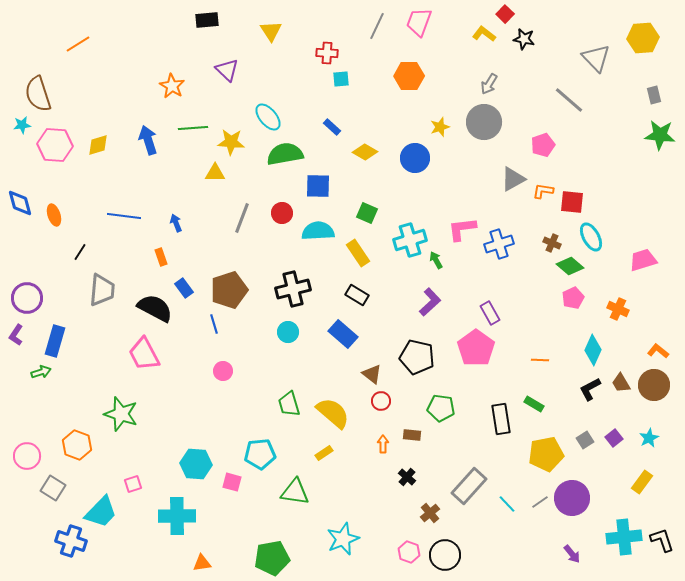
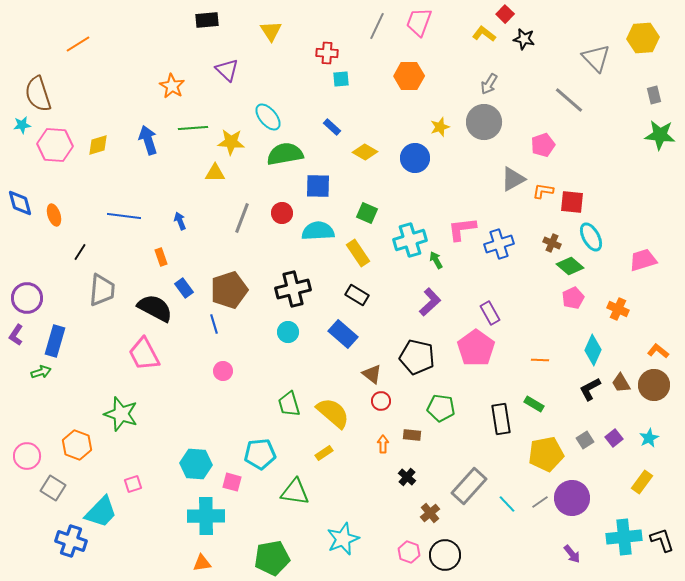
blue arrow at (176, 223): moved 4 px right, 2 px up
cyan cross at (177, 516): moved 29 px right
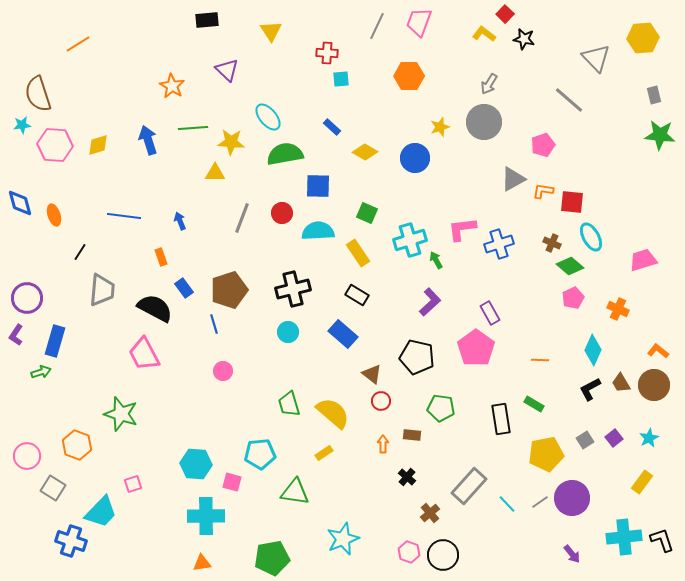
black circle at (445, 555): moved 2 px left
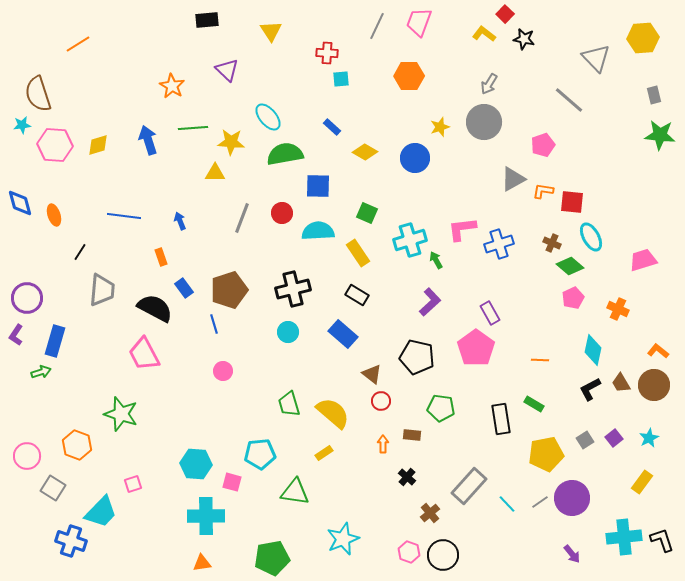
cyan diamond at (593, 350): rotated 12 degrees counterclockwise
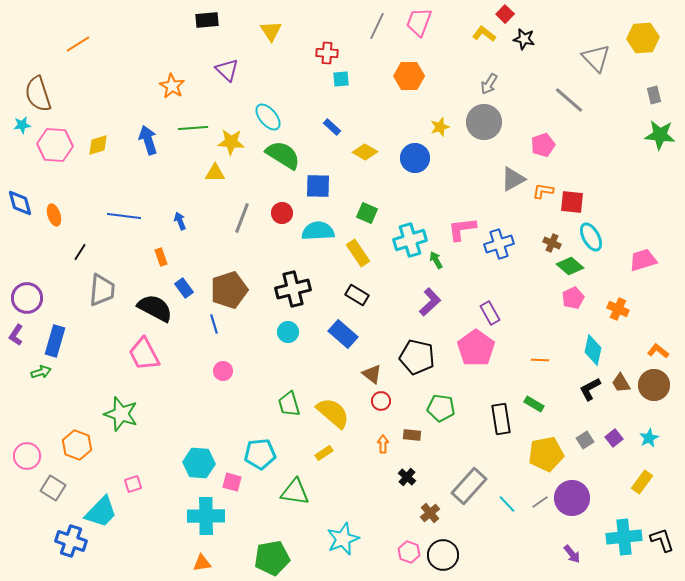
green semicircle at (285, 154): moved 2 px left, 1 px down; rotated 42 degrees clockwise
cyan hexagon at (196, 464): moved 3 px right, 1 px up
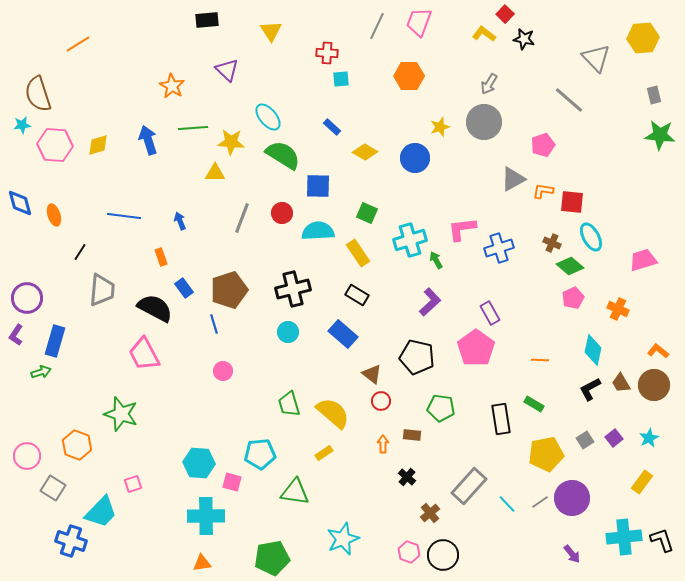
blue cross at (499, 244): moved 4 px down
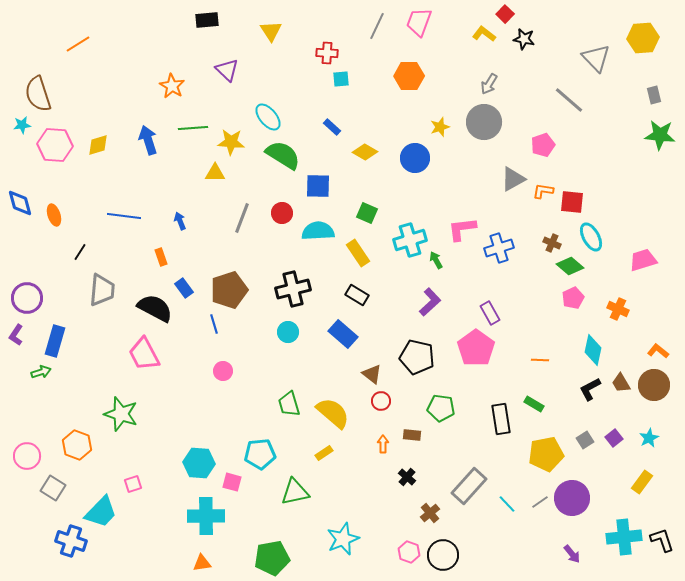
green triangle at (295, 492): rotated 20 degrees counterclockwise
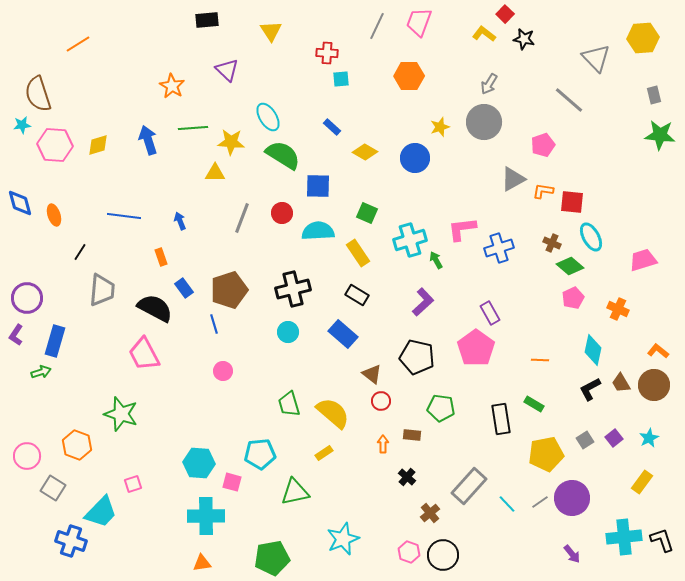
cyan ellipse at (268, 117): rotated 8 degrees clockwise
purple L-shape at (430, 302): moved 7 px left
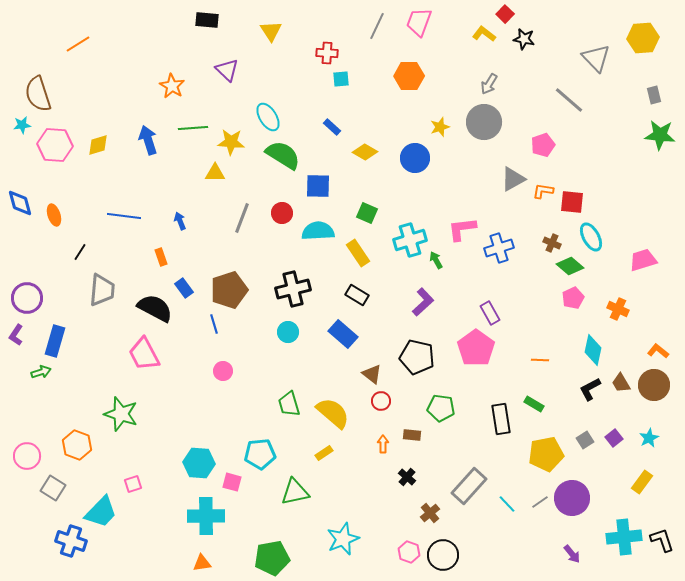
black rectangle at (207, 20): rotated 10 degrees clockwise
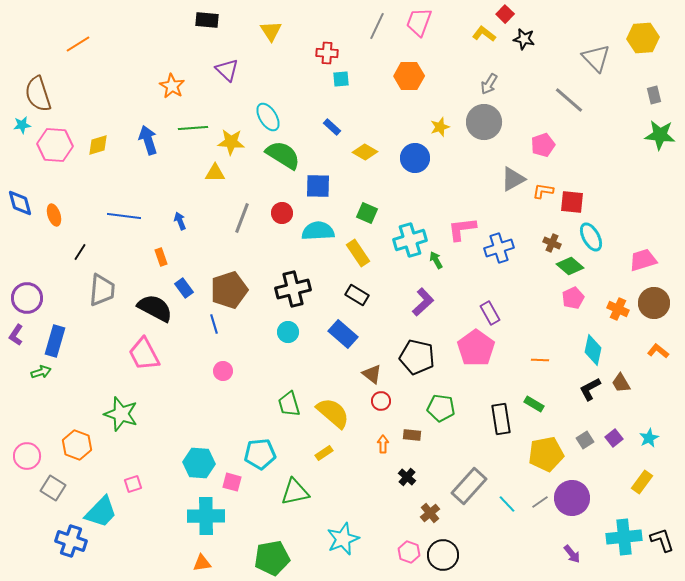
brown circle at (654, 385): moved 82 px up
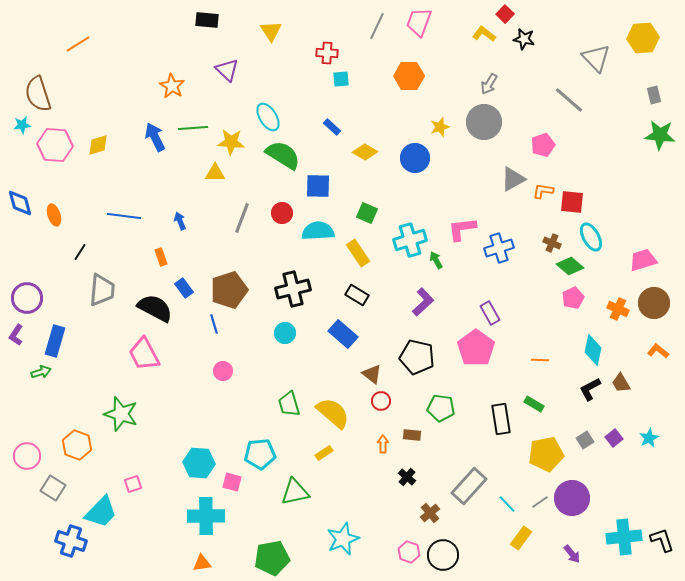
blue arrow at (148, 140): moved 7 px right, 3 px up; rotated 8 degrees counterclockwise
cyan circle at (288, 332): moved 3 px left, 1 px down
yellow rectangle at (642, 482): moved 121 px left, 56 px down
